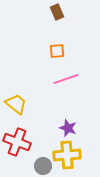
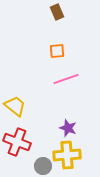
yellow trapezoid: moved 1 px left, 2 px down
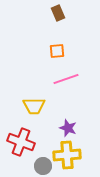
brown rectangle: moved 1 px right, 1 px down
yellow trapezoid: moved 19 px right; rotated 140 degrees clockwise
red cross: moved 4 px right
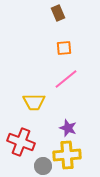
orange square: moved 7 px right, 3 px up
pink line: rotated 20 degrees counterclockwise
yellow trapezoid: moved 4 px up
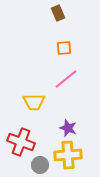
yellow cross: moved 1 px right
gray circle: moved 3 px left, 1 px up
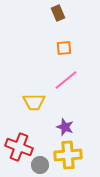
pink line: moved 1 px down
purple star: moved 3 px left, 1 px up
red cross: moved 2 px left, 5 px down
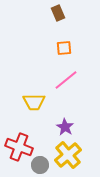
purple star: rotated 12 degrees clockwise
yellow cross: rotated 36 degrees counterclockwise
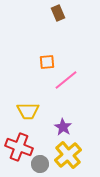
orange square: moved 17 px left, 14 px down
yellow trapezoid: moved 6 px left, 9 px down
purple star: moved 2 px left
gray circle: moved 1 px up
